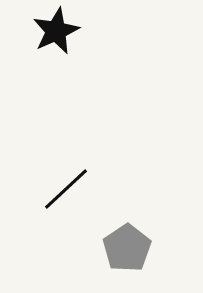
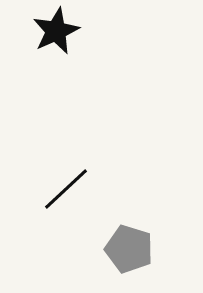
gray pentagon: moved 2 px right, 1 px down; rotated 21 degrees counterclockwise
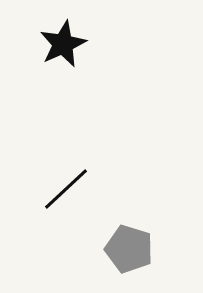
black star: moved 7 px right, 13 px down
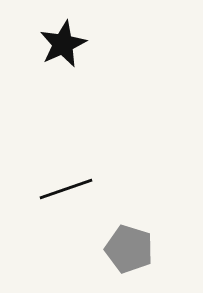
black line: rotated 24 degrees clockwise
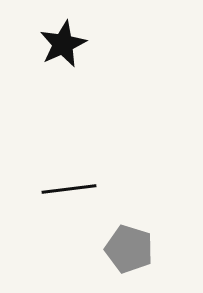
black line: moved 3 px right; rotated 12 degrees clockwise
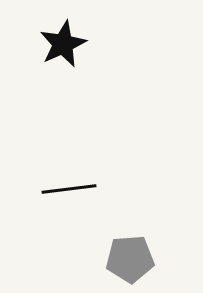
gray pentagon: moved 1 px right, 10 px down; rotated 21 degrees counterclockwise
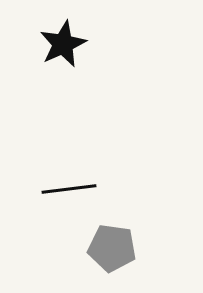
gray pentagon: moved 18 px left, 11 px up; rotated 12 degrees clockwise
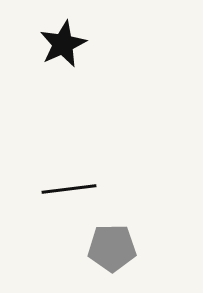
gray pentagon: rotated 9 degrees counterclockwise
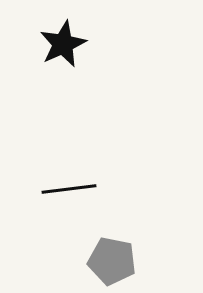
gray pentagon: moved 13 px down; rotated 12 degrees clockwise
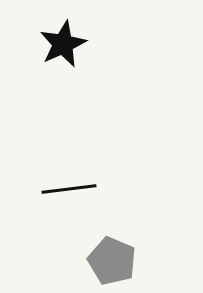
gray pentagon: rotated 12 degrees clockwise
